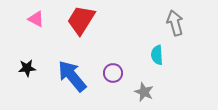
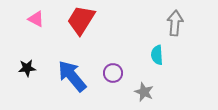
gray arrow: rotated 20 degrees clockwise
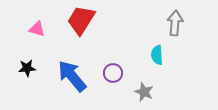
pink triangle: moved 1 px right, 10 px down; rotated 12 degrees counterclockwise
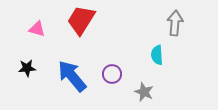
purple circle: moved 1 px left, 1 px down
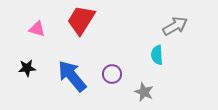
gray arrow: moved 3 px down; rotated 55 degrees clockwise
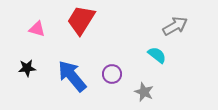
cyan semicircle: rotated 132 degrees clockwise
